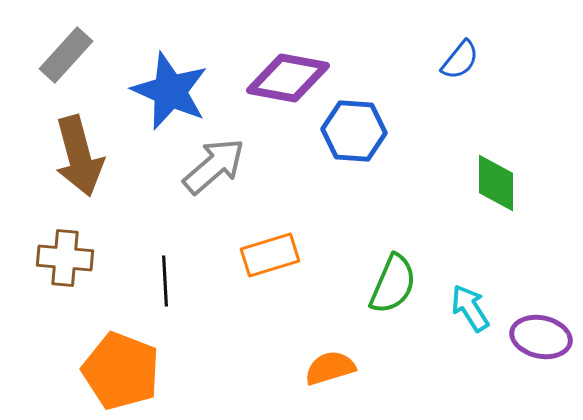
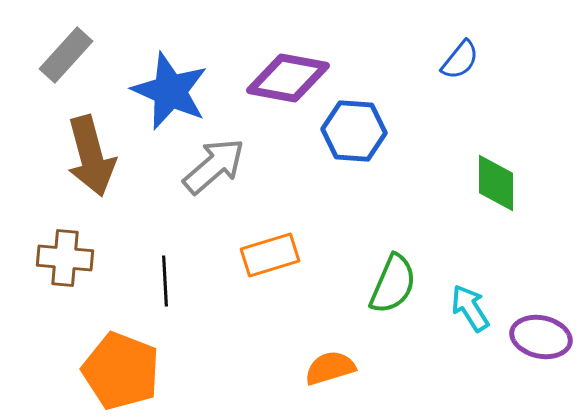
brown arrow: moved 12 px right
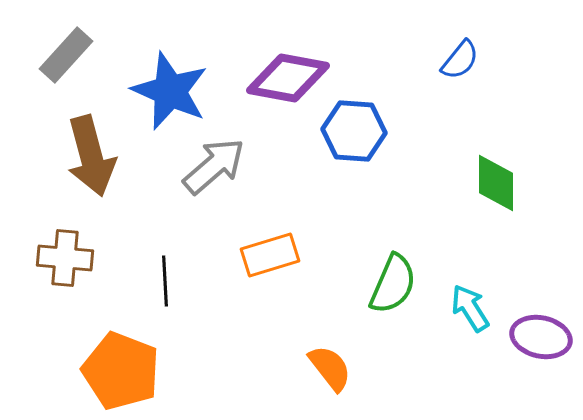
orange semicircle: rotated 69 degrees clockwise
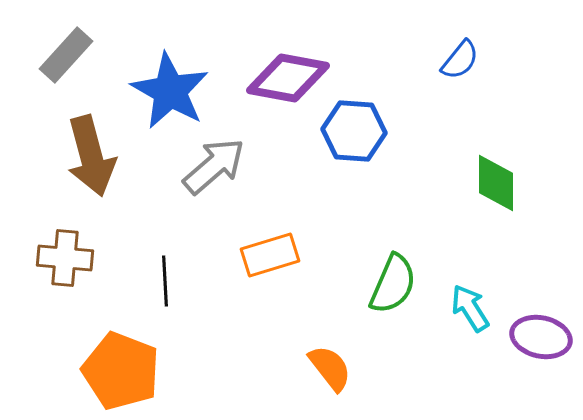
blue star: rotated 6 degrees clockwise
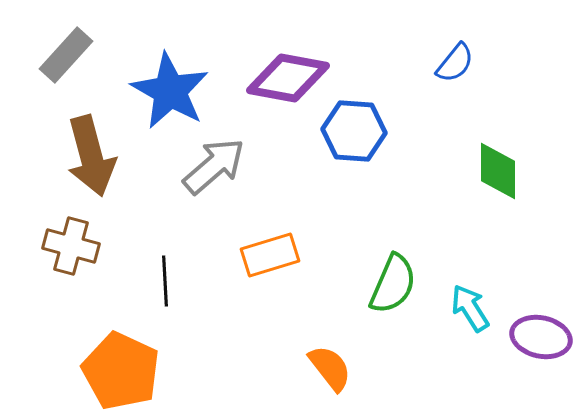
blue semicircle: moved 5 px left, 3 px down
green diamond: moved 2 px right, 12 px up
brown cross: moved 6 px right, 12 px up; rotated 10 degrees clockwise
orange pentagon: rotated 4 degrees clockwise
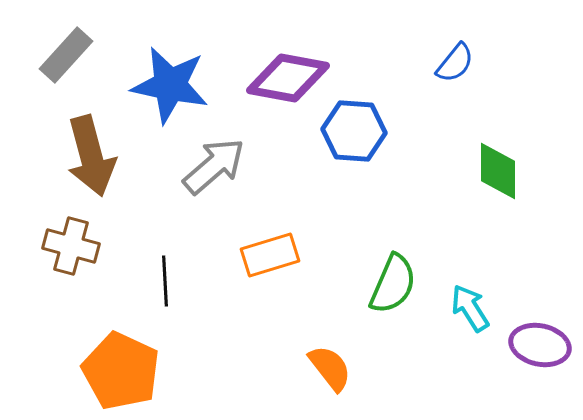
blue star: moved 6 px up; rotated 18 degrees counterclockwise
purple ellipse: moved 1 px left, 8 px down
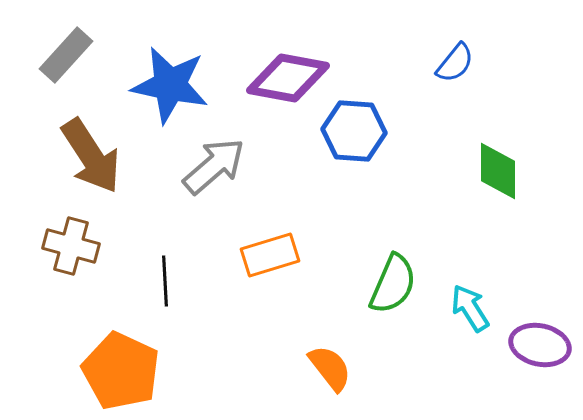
brown arrow: rotated 18 degrees counterclockwise
